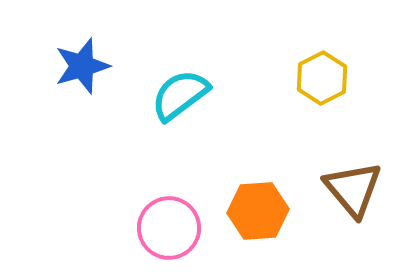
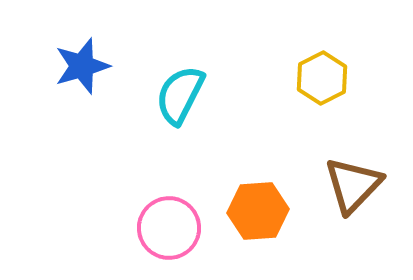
cyan semicircle: rotated 26 degrees counterclockwise
brown triangle: moved 4 px up; rotated 24 degrees clockwise
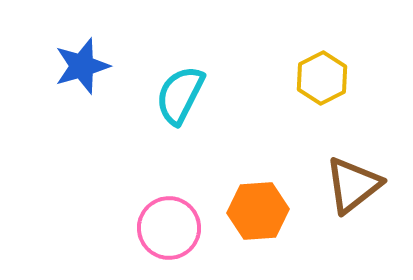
brown triangle: rotated 8 degrees clockwise
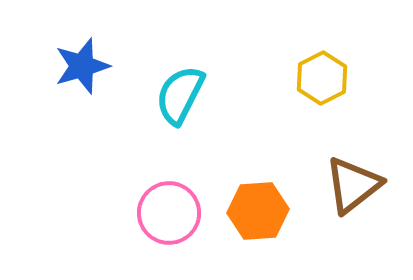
pink circle: moved 15 px up
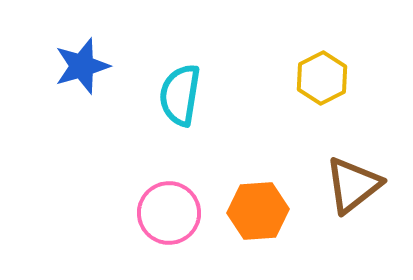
cyan semicircle: rotated 18 degrees counterclockwise
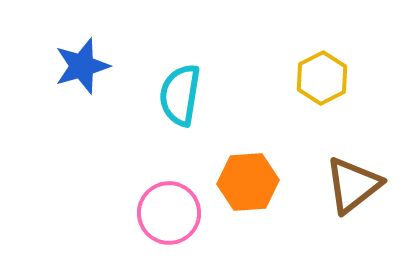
orange hexagon: moved 10 px left, 29 px up
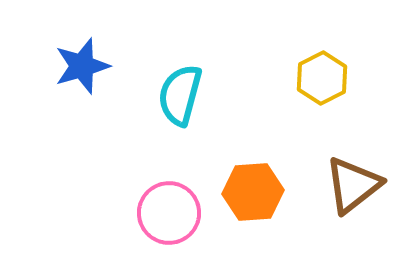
cyan semicircle: rotated 6 degrees clockwise
orange hexagon: moved 5 px right, 10 px down
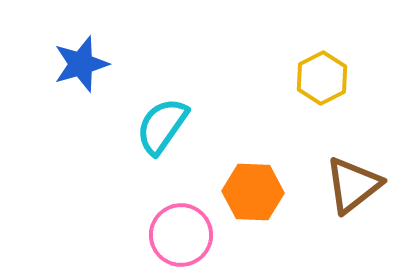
blue star: moved 1 px left, 2 px up
cyan semicircle: moved 18 px left, 31 px down; rotated 20 degrees clockwise
orange hexagon: rotated 6 degrees clockwise
pink circle: moved 12 px right, 22 px down
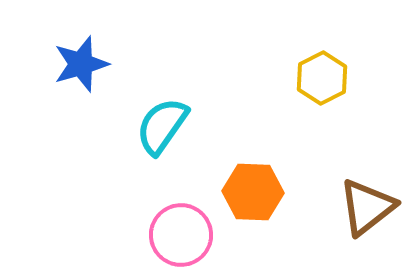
brown triangle: moved 14 px right, 22 px down
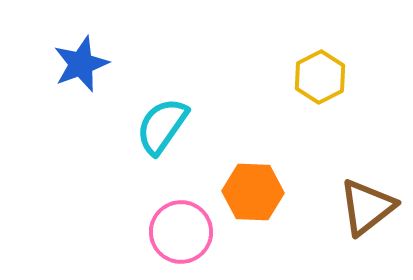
blue star: rotated 4 degrees counterclockwise
yellow hexagon: moved 2 px left, 1 px up
pink circle: moved 3 px up
